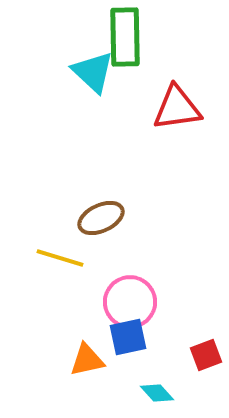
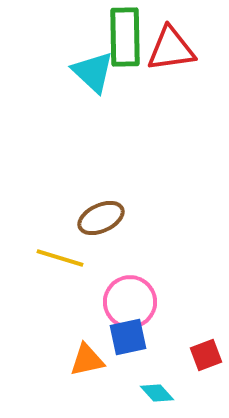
red triangle: moved 6 px left, 59 px up
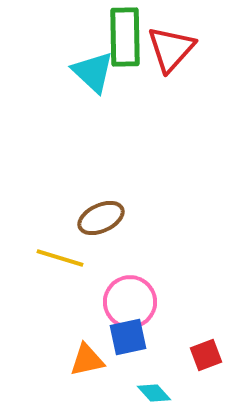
red triangle: rotated 40 degrees counterclockwise
cyan diamond: moved 3 px left
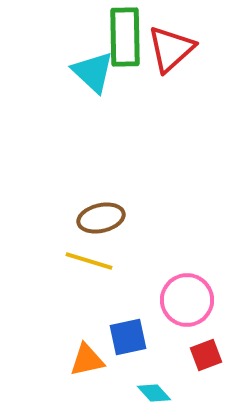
red triangle: rotated 6 degrees clockwise
brown ellipse: rotated 12 degrees clockwise
yellow line: moved 29 px right, 3 px down
pink circle: moved 57 px right, 2 px up
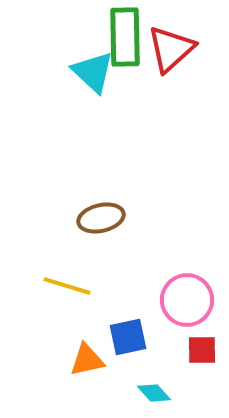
yellow line: moved 22 px left, 25 px down
red square: moved 4 px left, 5 px up; rotated 20 degrees clockwise
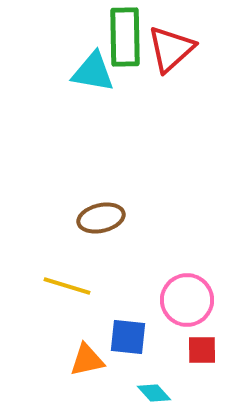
cyan triangle: rotated 33 degrees counterclockwise
blue square: rotated 18 degrees clockwise
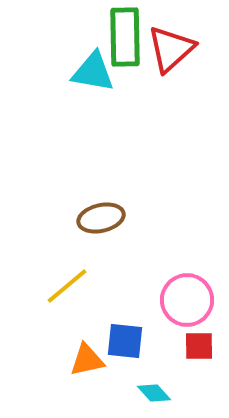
yellow line: rotated 57 degrees counterclockwise
blue square: moved 3 px left, 4 px down
red square: moved 3 px left, 4 px up
